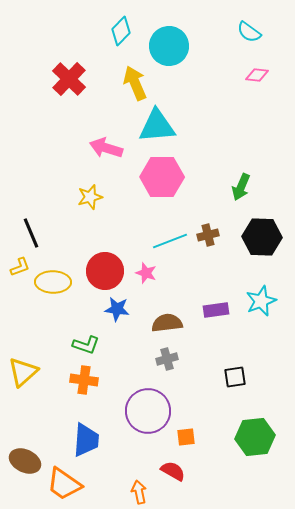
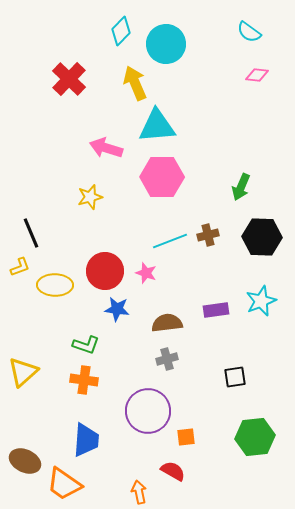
cyan circle: moved 3 px left, 2 px up
yellow ellipse: moved 2 px right, 3 px down
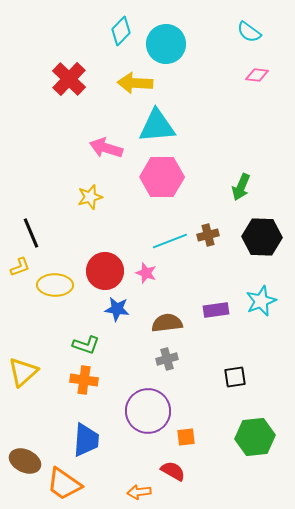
yellow arrow: rotated 64 degrees counterclockwise
orange arrow: rotated 85 degrees counterclockwise
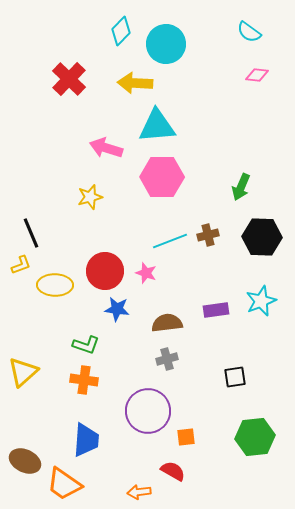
yellow L-shape: moved 1 px right, 2 px up
